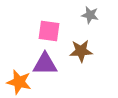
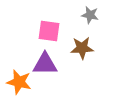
brown star: moved 1 px right, 3 px up
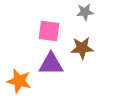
gray star: moved 5 px left, 3 px up; rotated 18 degrees counterclockwise
purple triangle: moved 6 px right
orange star: moved 1 px up
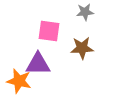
purple triangle: moved 13 px left
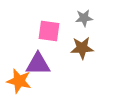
gray star: moved 1 px left, 6 px down
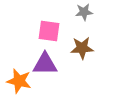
gray star: moved 6 px up
purple triangle: moved 7 px right
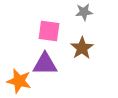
brown star: rotated 30 degrees counterclockwise
